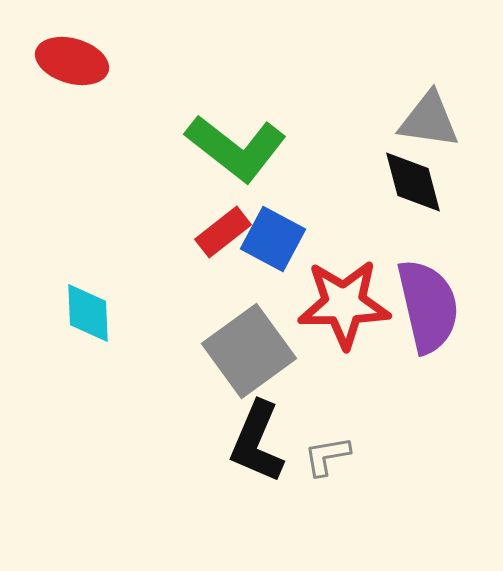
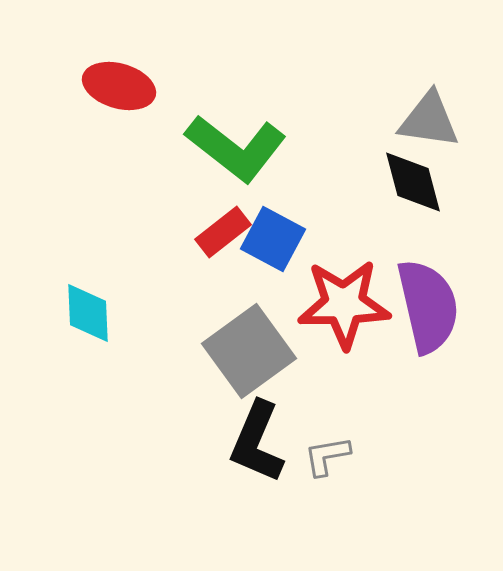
red ellipse: moved 47 px right, 25 px down
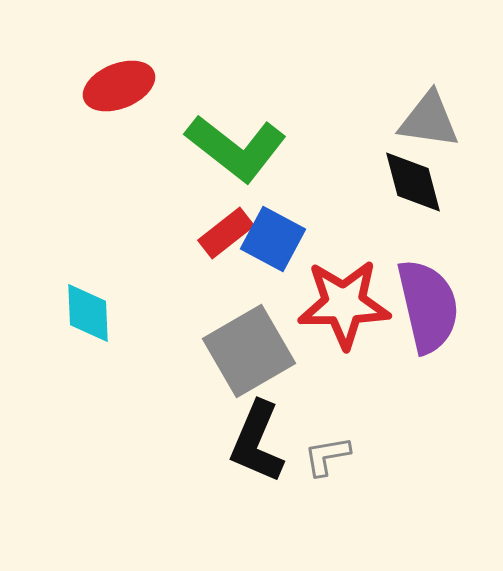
red ellipse: rotated 38 degrees counterclockwise
red rectangle: moved 3 px right, 1 px down
gray square: rotated 6 degrees clockwise
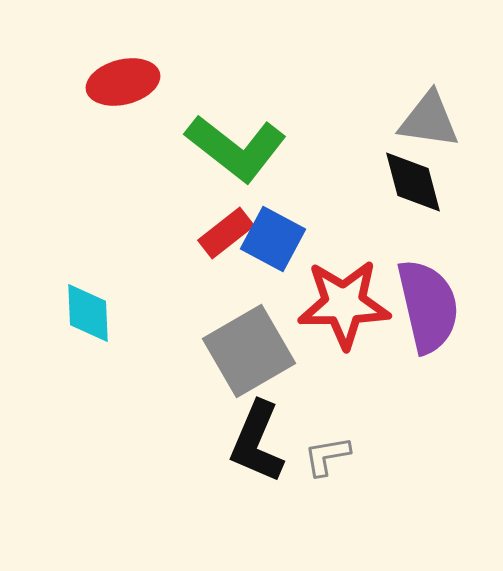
red ellipse: moved 4 px right, 4 px up; rotated 8 degrees clockwise
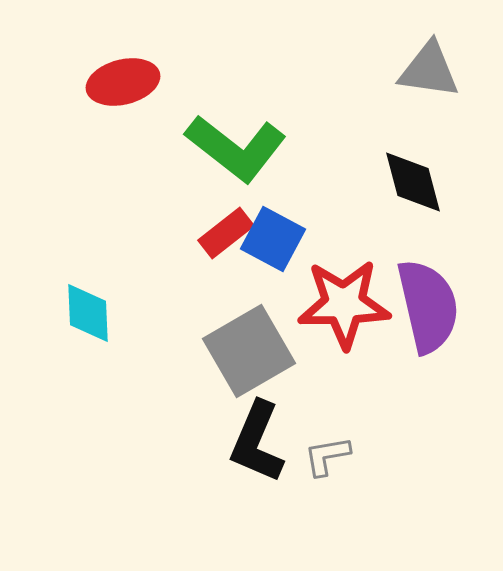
gray triangle: moved 50 px up
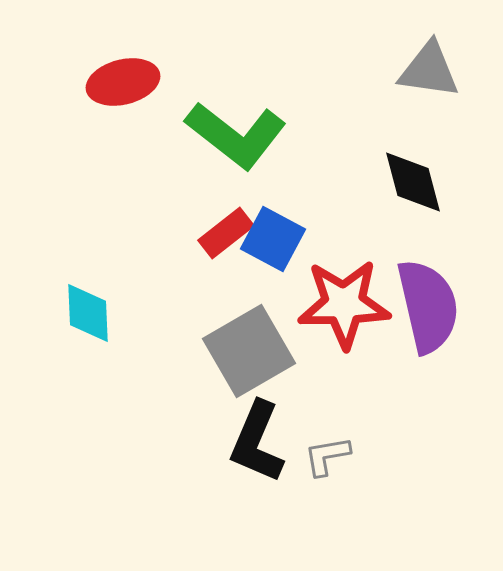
green L-shape: moved 13 px up
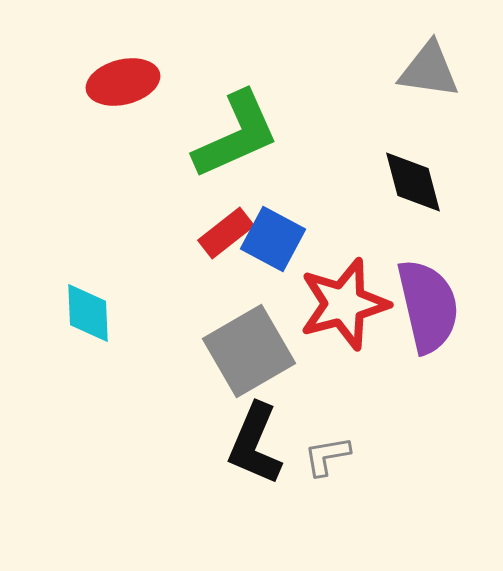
green L-shape: rotated 62 degrees counterclockwise
red star: rotated 14 degrees counterclockwise
black L-shape: moved 2 px left, 2 px down
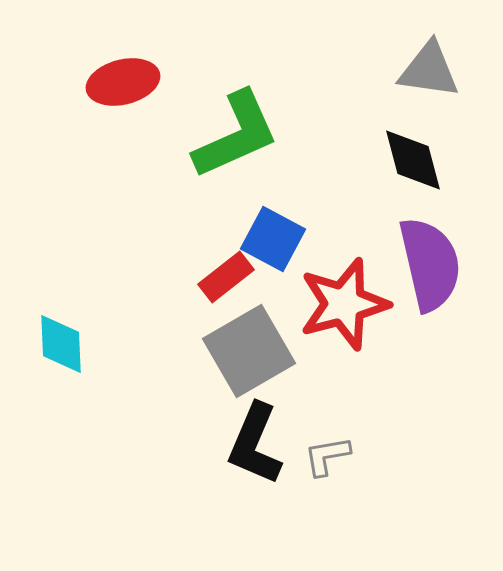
black diamond: moved 22 px up
red rectangle: moved 44 px down
purple semicircle: moved 2 px right, 42 px up
cyan diamond: moved 27 px left, 31 px down
